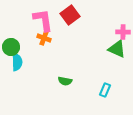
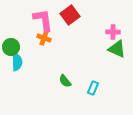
pink cross: moved 10 px left
green semicircle: rotated 40 degrees clockwise
cyan rectangle: moved 12 px left, 2 px up
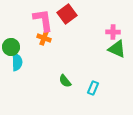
red square: moved 3 px left, 1 px up
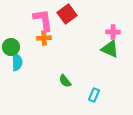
orange cross: rotated 24 degrees counterclockwise
green triangle: moved 7 px left
cyan rectangle: moved 1 px right, 7 px down
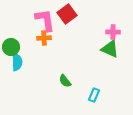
pink L-shape: moved 2 px right
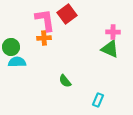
cyan semicircle: rotated 90 degrees counterclockwise
cyan rectangle: moved 4 px right, 5 px down
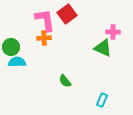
green triangle: moved 7 px left, 1 px up
cyan rectangle: moved 4 px right
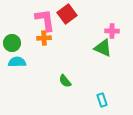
pink cross: moved 1 px left, 1 px up
green circle: moved 1 px right, 4 px up
cyan rectangle: rotated 40 degrees counterclockwise
